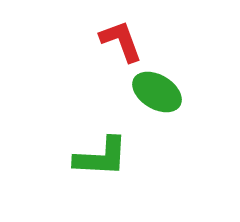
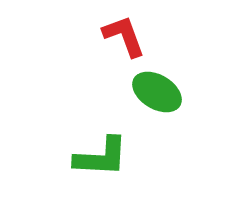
red L-shape: moved 3 px right, 5 px up
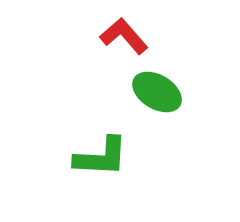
red L-shape: rotated 21 degrees counterclockwise
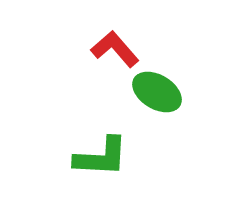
red L-shape: moved 9 px left, 13 px down
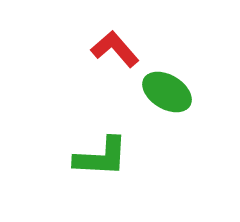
green ellipse: moved 10 px right
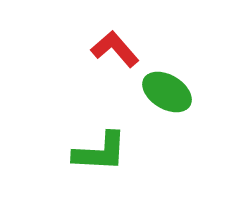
green L-shape: moved 1 px left, 5 px up
